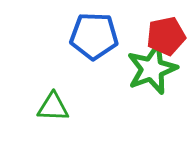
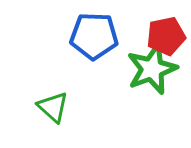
green triangle: rotated 40 degrees clockwise
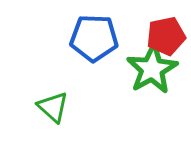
blue pentagon: moved 2 px down
green star: rotated 9 degrees counterclockwise
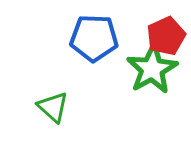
red pentagon: rotated 12 degrees counterclockwise
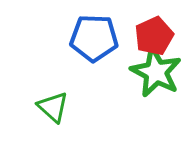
red pentagon: moved 12 px left
green star: moved 4 px right, 3 px down; rotated 15 degrees counterclockwise
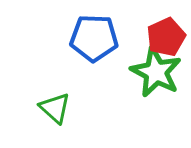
red pentagon: moved 12 px right, 1 px down
green triangle: moved 2 px right, 1 px down
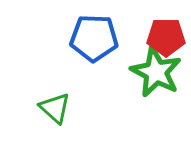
red pentagon: rotated 24 degrees clockwise
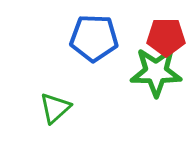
green star: rotated 27 degrees counterclockwise
green triangle: rotated 36 degrees clockwise
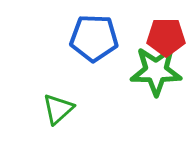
green star: moved 1 px up
green triangle: moved 3 px right, 1 px down
